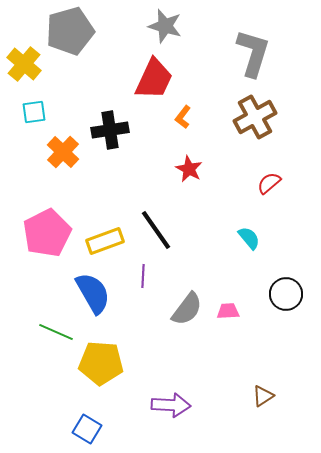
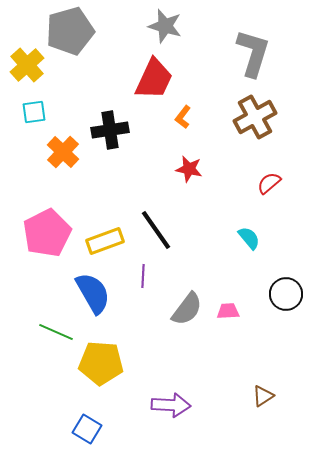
yellow cross: moved 3 px right, 1 px down; rotated 8 degrees clockwise
red star: rotated 16 degrees counterclockwise
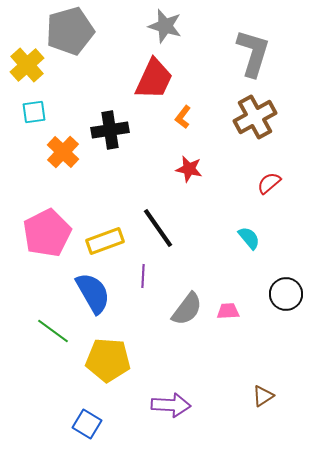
black line: moved 2 px right, 2 px up
green line: moved 3 px left, 1 px up; rotated 12 degrees clockwise
yellow pentagon: moved 7 px right, 3 px up
blue square: moved 5 px up
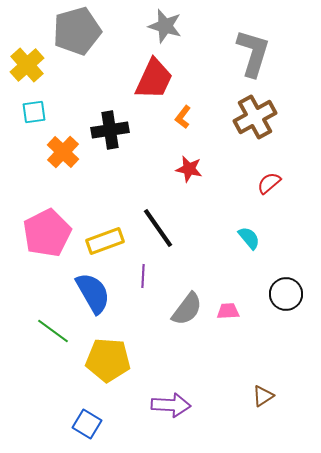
gray pentagon: moved 7 px right
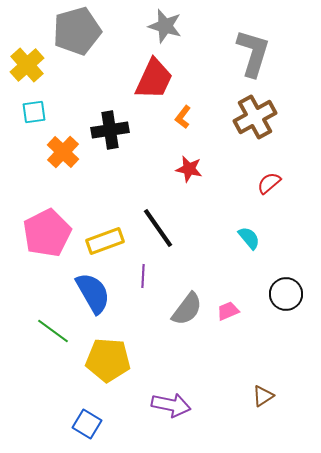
pink trapezoid: rotated 20 degrees counterclockwise
purple arrow: rotated 9 degrees clockwise
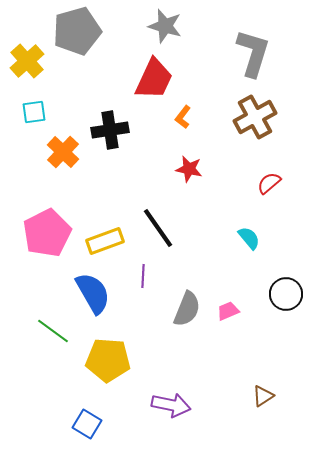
yellow cross: moved 4 px up
gray semicircle: rotated 15 degrees counterclockwise
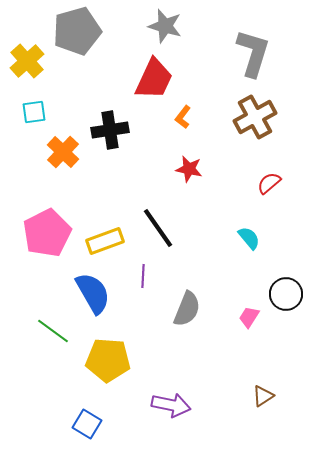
pink trapezoid: moved 21 px right, 6 px down; rotated 35 degrees counterclockwise
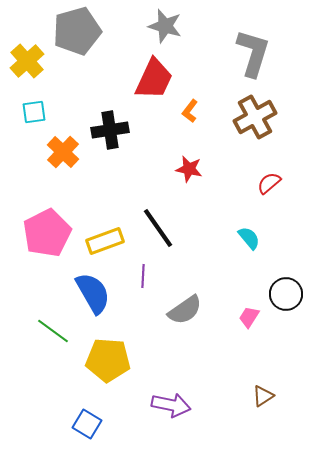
orange L-shape: moved 7 px right, 6 px up
gray semicircle: moved 2 px left, 1 px down; rotated 33 degrees clockwise
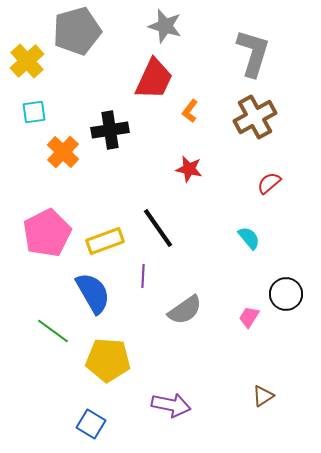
blue square: moved 4 px right
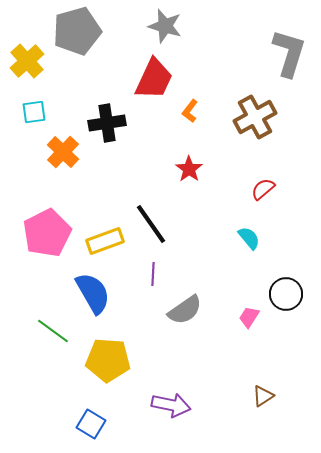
gray L-shape: moved 36 px right
black cross: moved 3 px left, 7 px up
red star: rotated 24 degrees clockwise
red semicircle: moved 6 px left, 6 px down
black line: moved 7 px left, 4 px up
purple line: moved 10 px right, 2 px up
